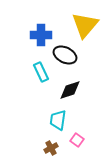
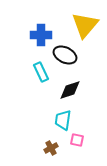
cyan trapezoid: moved 5 px right
pink square: rotated 24 degrees counterclockwise
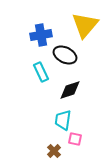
blue cross: rotated 10 degrees counterclockwise
pink square: moved 2 px left, 1 px up
brown cross: moved 3 px right, 3 px down; rotated 16 degrees counterclockwise
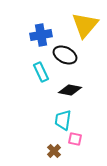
black diamond: rotated 30 degrees clockwise
